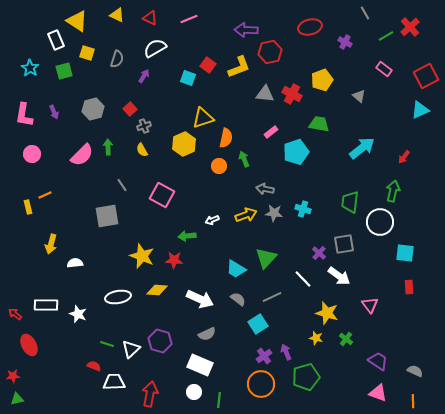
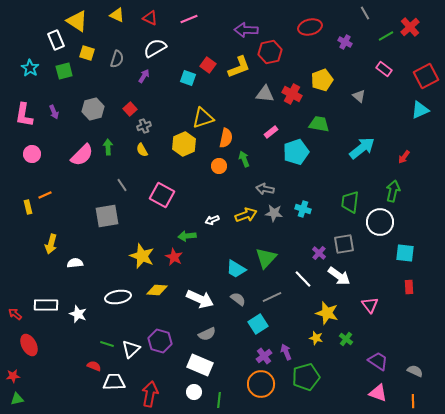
red star at (174, 260): moved 3 px up; rotated 24 degrees clockwise
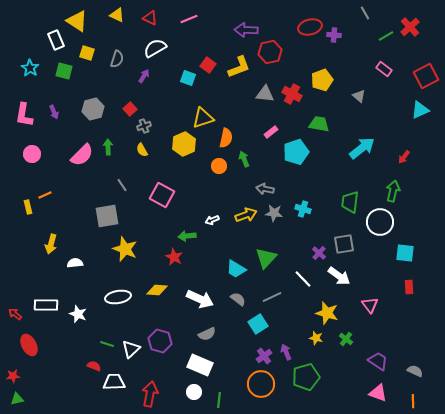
purple cross at (345, 42): moved 11 px left, 7 px up; rotated 24 degrees counterclockwise
green square at (64, 71): rotated 30 degrees clockwise
yellow star at (142, 256): moved 17 px left, 7 px up
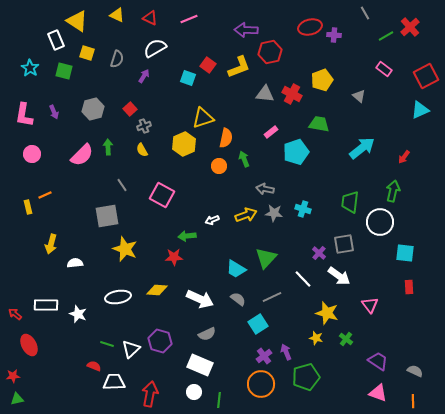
red star at (174, 257): rotated 30 degrees counterclockwise
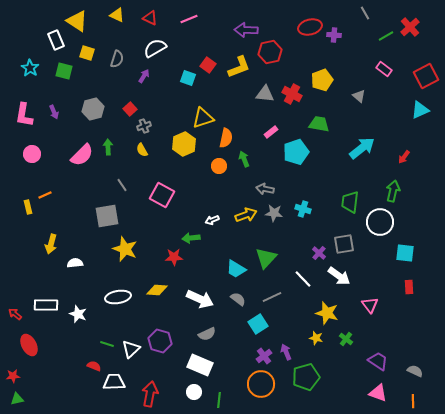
green arrow at (187, 236): moved 4 px right, 2 px down
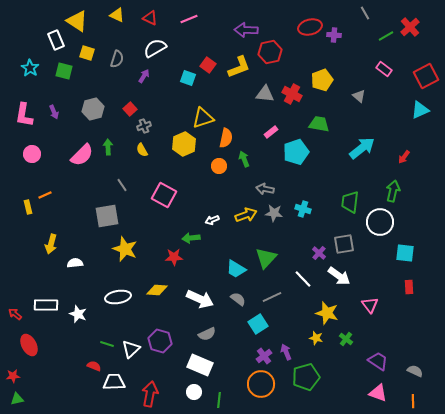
pink square at (162, 195): moved 2 px right
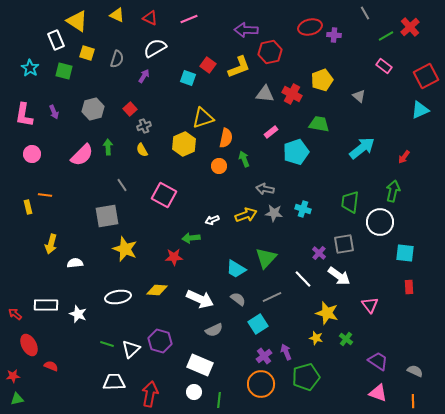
pink rectangle at (384, 69): moved 3 px up
orange line at (45, 195): rotated 32 degrees clockwise
gray semicircle at (207, 334): moved 7 px right, 4 px up
red semicircle at (94, 366): moved 43 px left
